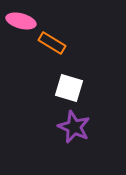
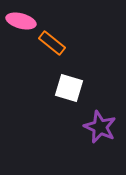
orange rectangle: rotated 8 degrees clockwise
purple star: moved 26 px right
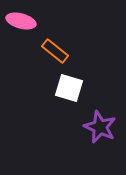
orange rectangle: moved 3 px right, 8 px down
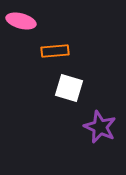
orange rectangle: rotated 44 degrees counterclockwise
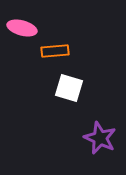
pink ellipse: moved 1 px right, 7 px down
purple star: moved 11 px down
